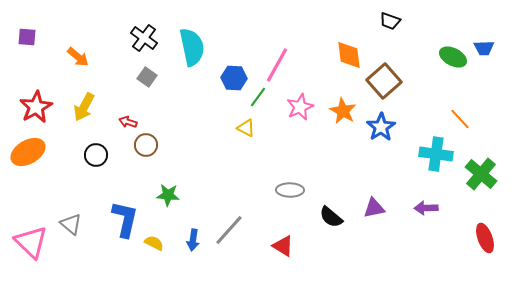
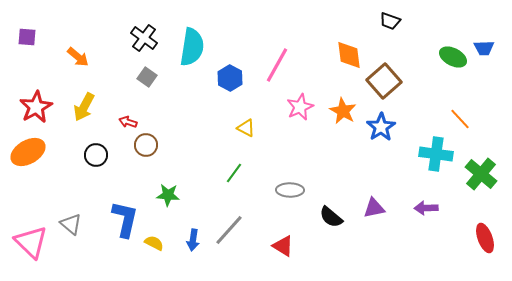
cyan semicircle: rotated 21 degrees clockwise
blue hexagon: moved 4 px left; rotated 25 degrees clockwise
green line: moved 24 px left, 76 px down
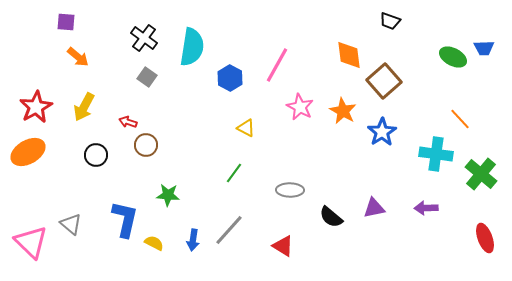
purple square: moved 39 px right, 15 px up
pink star: rotated 20 degrees counterclockwise
blue star: moved 1 px right, 5 px down
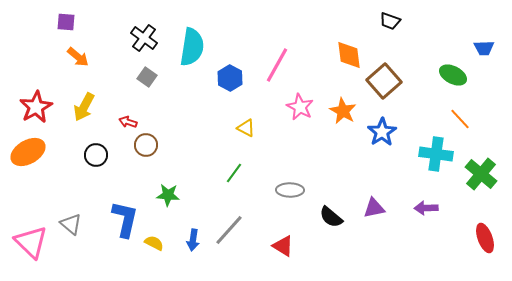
green ellipse: moved 18 px down
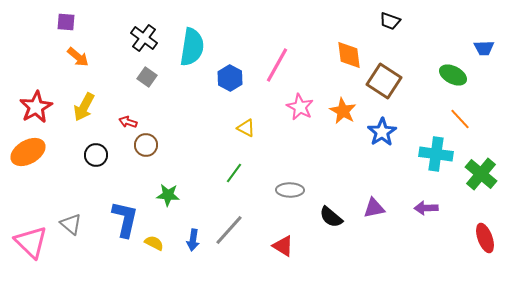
brown square: rotated 16 degrees counterclockwise
